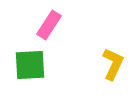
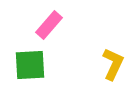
pink rectangle: rotated 8 degrees clockwise
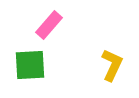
yellow L-shape: moved 1 px left, 1 px down
